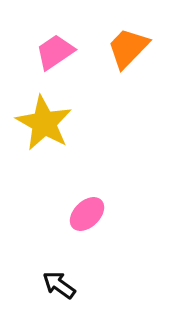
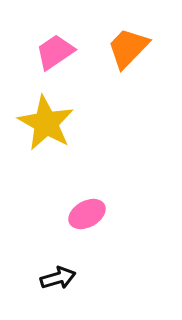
yellow star: moved 2 px right
pink ellipse: rotated 15 degrees clockwise
black arrow: moved 1 px left, 7 px up; rotated 128 degrees clockwise
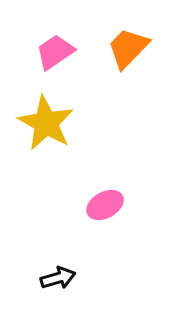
pink ellipse: moved 18 px right, 9 px up
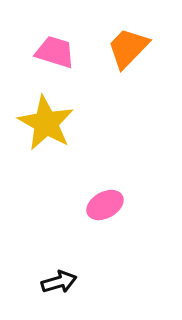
pink trapezoid: rotated 51 degrees clockwise
black arrow: moved 1 px right, 4 px down
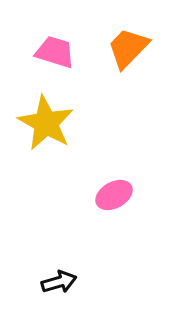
pink ellipse: moved 9 px right, 10 px up
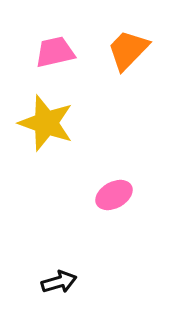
orange trapezoid: moved 2 px down
pink trapezoid: rotated 30 degrees counterclockwise
yellow star: rotated 10 degrees counterclockwise
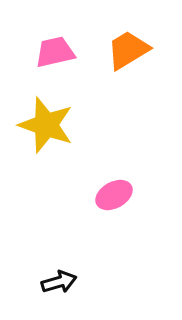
orange trapezoid: rotated 15 degrees clockwise
yellow star: moved 2 px down
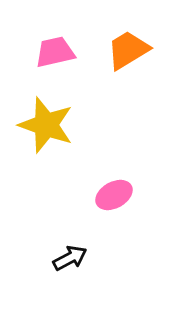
black arrow: moved 11 px right, 24 px up; rotated 12 degrees counterclockwise
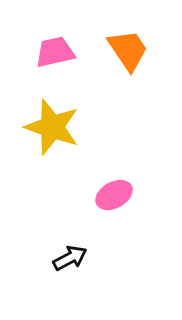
orange trapezoid: rotated 87 degrees clockwise
yellow star: moved 6 px right, 2 px down
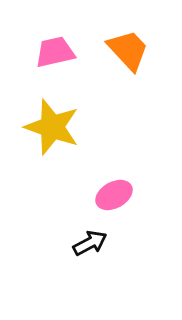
orange trapezoid: rotated 9 degrees counterclockwise
black arrow: moved 20 px right, 15 px up
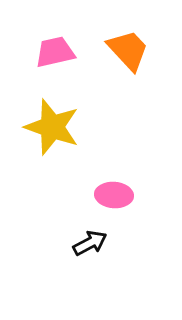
pink ellipse: rotated 33 degrees clockwise
